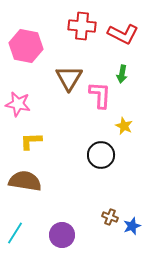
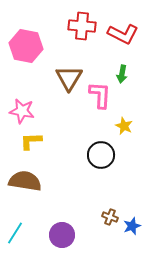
pink star: moved 4 px right, 7 px down
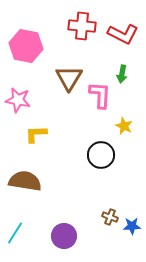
pink star: moved 4 px left, 11 px up
yellow L-shape: moved 5 px right, 7 px up
blue star: rotated 18 degrees clockwise
purple circle: moved 2 px right, 1 px down
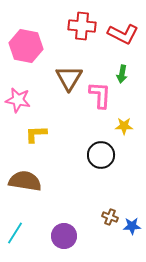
yellow star: rotated 24 degrees counterclockwise
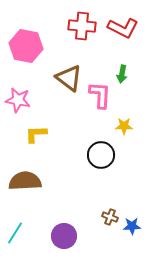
red L-shape: moved 6 px up
brown triangle: rotated 24 degrees counterclockwise
brown semicircle: rotated 12 degrees counterclockwise
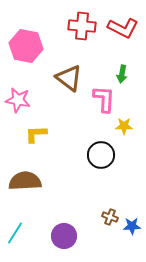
pink L-shape: moved 4 px right, 4 px down
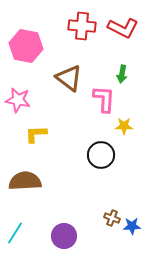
brown cross: moved 2 px right, 1 px down
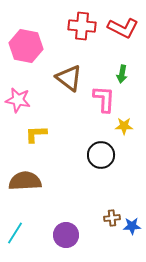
brown cross: rotated 28 degrees counterclockwise
purple circle: moved 2 px right, 1 px up
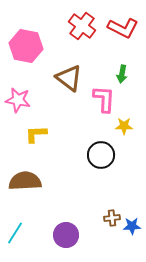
red cross: rotated 32 degrees clockwise
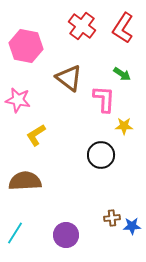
red L-shape: rotated 96 degrees clockwise
green arrow: rotated 66 degrees counterclockwise
yellow L-shape: moved 1 px down; rotated 30 degrees counterclockwise
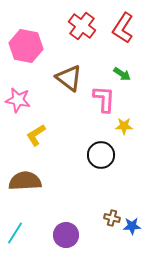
brown cross: rotated 21 degrees clockwise
